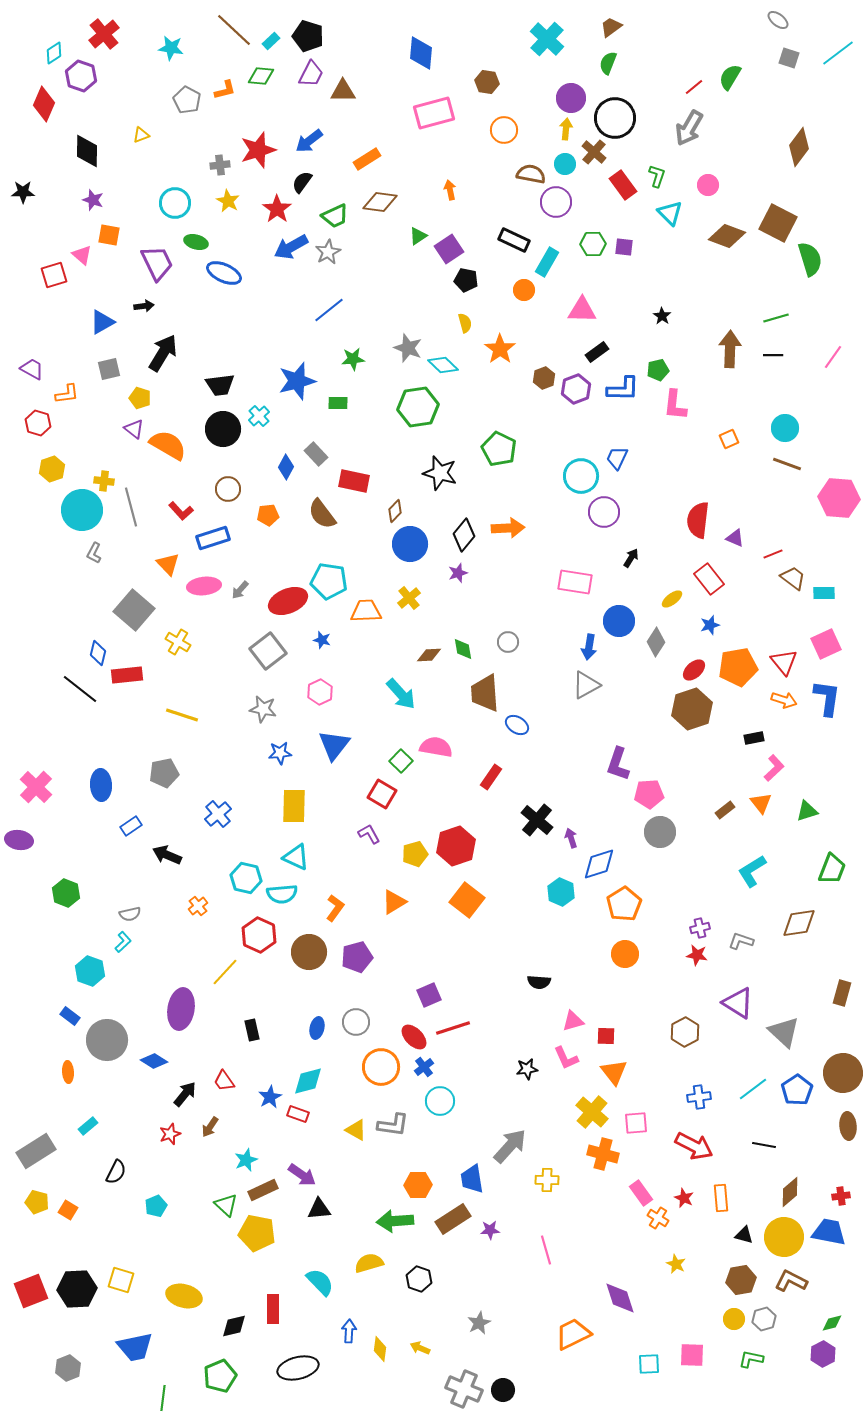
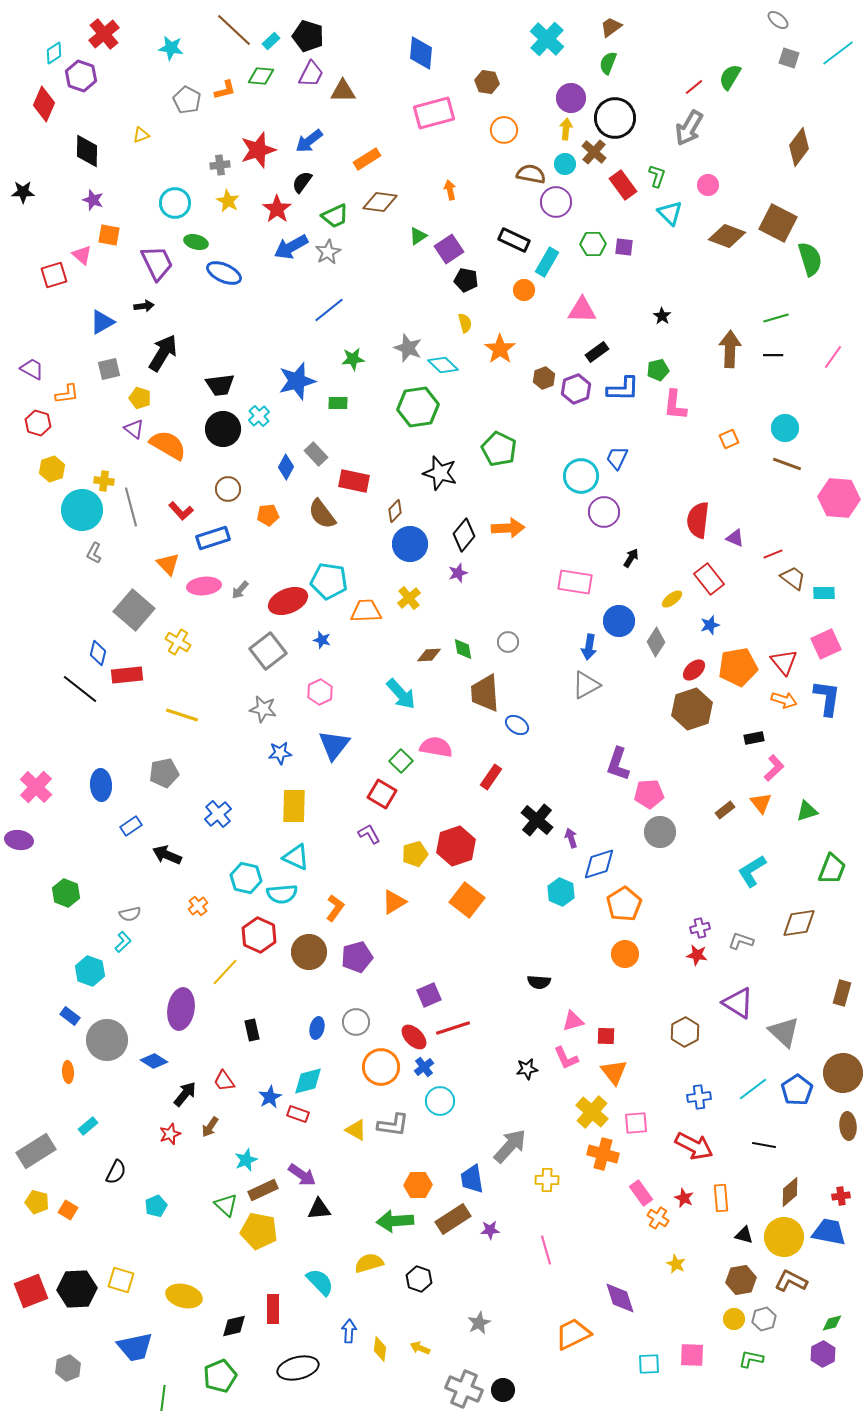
yellow pentagon at (257, 1233): moved 2 px right, 2 px up
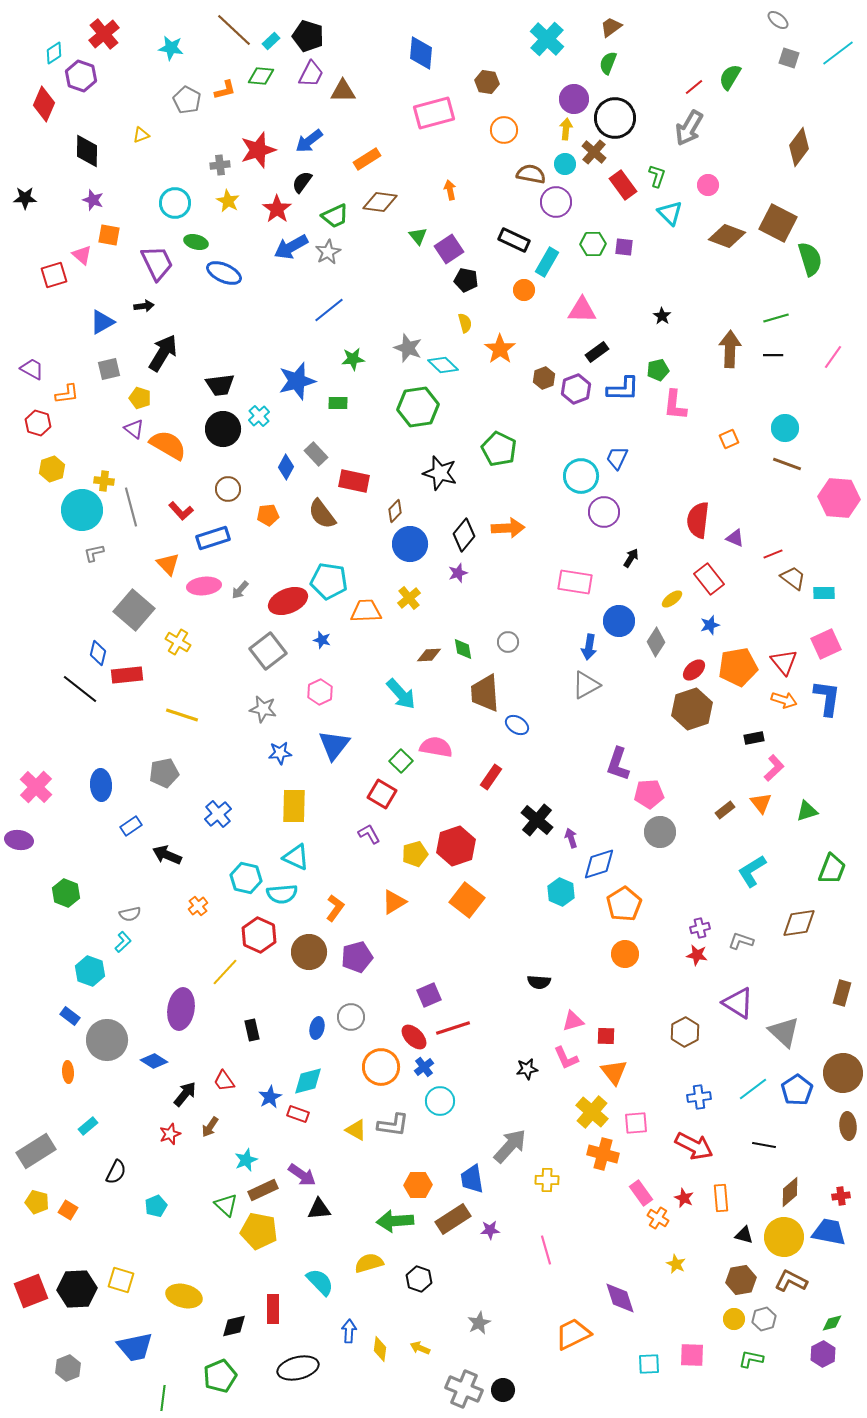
purple circle at (571, 98): moved 3 px right, 1 px down
black star at (23, 192): moved 2 px right, 6 px down
green triangle at (418, 236): rotated 36 degrees counterclockwise
gray L-shape at (94, 553): rotated 50 degrees clockwise
gray circle at (356, 1022): moved 5 px left, 5 px up
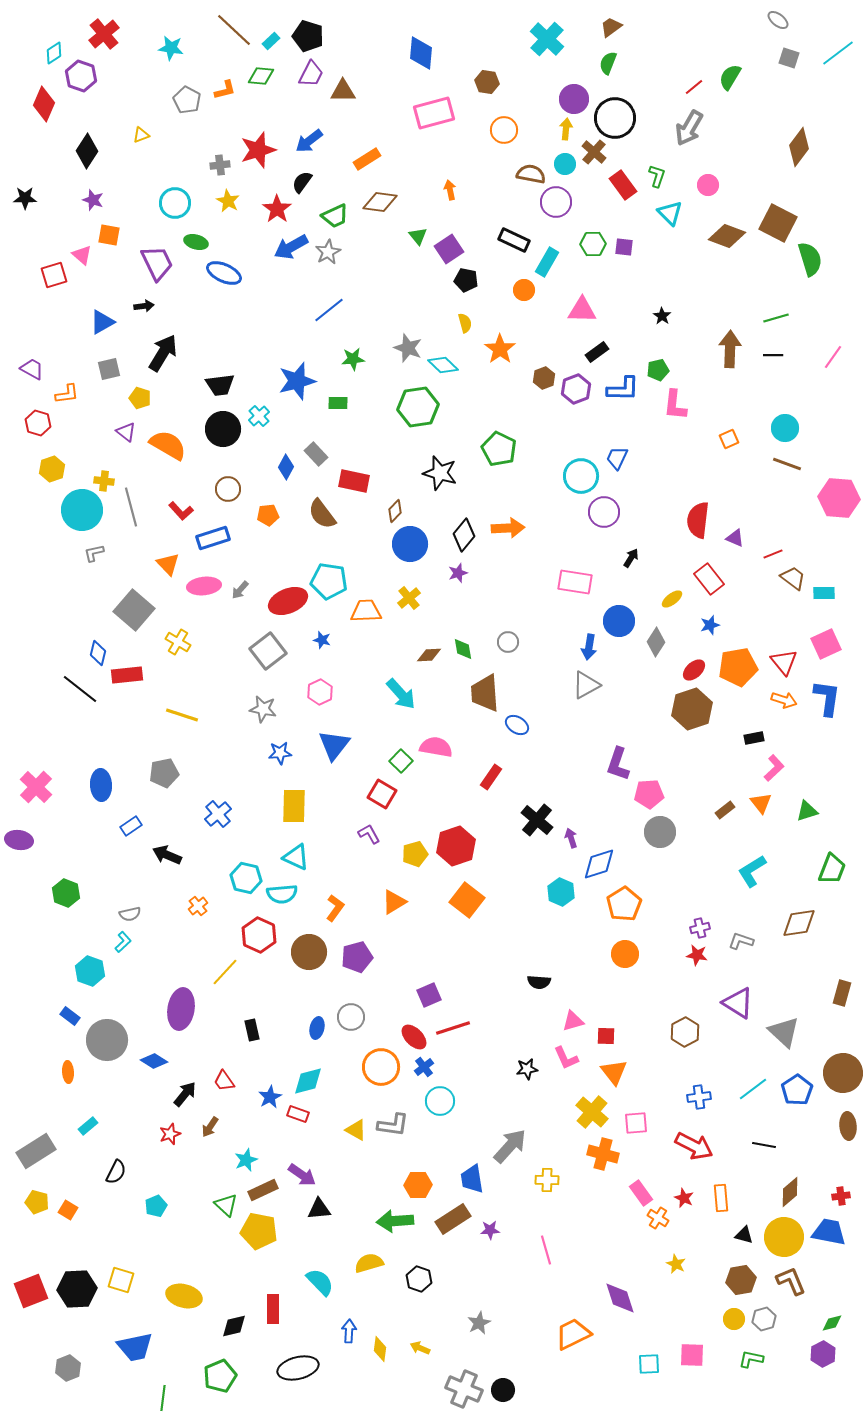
black diamond at (87, 151): rotated 32 degrees clockwise
purple triangle at (134, 429): moved 8 px left, 3 px down
brown L-shape at (791, 1281): rotated 40 degrees clockwise
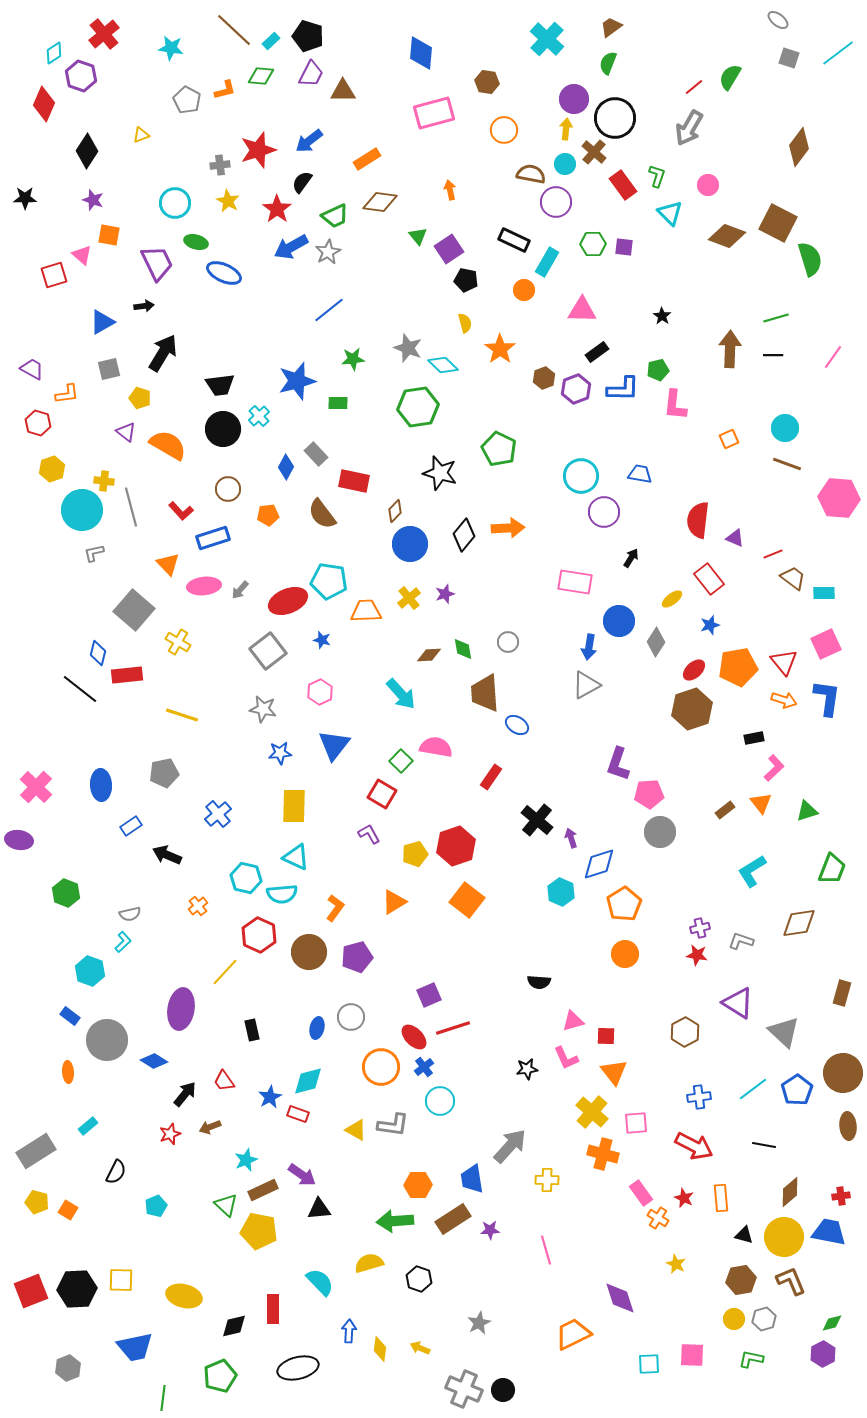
blue trapezoid at (617, 458): moved 23 px right, 16 px down; rotated 75 degrees clockwise
purple star at (458, 573): moved 13 px left, 21 px down
brown arrow at (210, 1127): rotated 35 degrees clockwise
yellow square at (121, 1280): rotated 16 degrees counterclockwise
